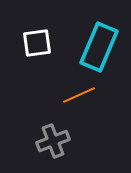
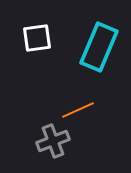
white square: moved 5 px up
orange line: moved 1 px left, 15 px down
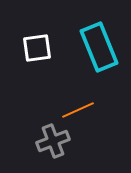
white square: moved 10 px down
cyan rectangle: rotated 45 degrees counterclockwise
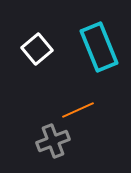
white square: moved 1 px down; rotated 32 degrees counterclockwise
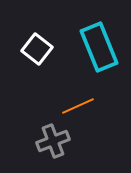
white square: rotated 12 degrees counterclockwise
orange line: moved 4 px up
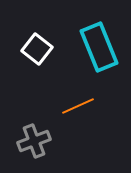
gray cross: moved 19 px left
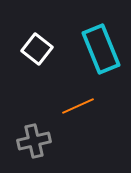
cyan rectangle: moved 2 px right, 2 px down
gray cross: rotated 8 degrees clockwise
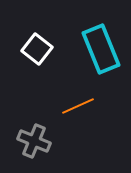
gray cross: rotated 36 degrees clockwise
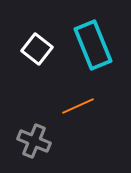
cyan rectangle: moved 8 px left, 4 px up
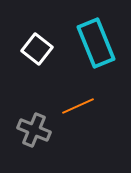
cyan rectangle: moved 3 px right, 2 px up
gray cross: moved 11 px up
